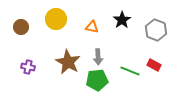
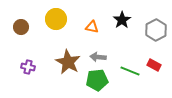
gray hexagon: rotated 10 degrees clockwise
gray arrow: rotated 98 degrees clockwise
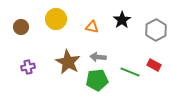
purple cross: rotated 24 degrees counterclockwise
green line: moved 1 px down
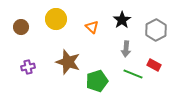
orange triangle: rotated 32 degrees clockwise
gray arrow: moved 28 px right, 8 px up; rotated 91 degrees counterclockwise
brown star: rotated 10 degrees counterclockwise
green line: moved 3 px right, 2 px down
green pentagon: moved 1 px down; rotated 10 degrees counterclockwise
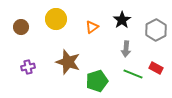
orange triangle: rotated 40 degrees clockwise
red rectangle: moved 2 px right, 3 px down
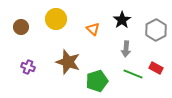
orange triangle: moved 1 px right, 2 px down; rotated 40 degrees counterclockwise
purple cross: rotated 32 degrees clockwise
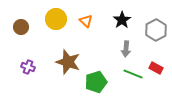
orange triangle: moved 7 px left, 8 px up
green pentagon: moved 1 px left, 1 px down
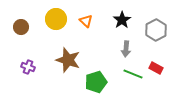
brown star: moved 2 px up
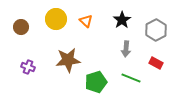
brown star: rotated 25 degrees counterclockwise
red rectangle: moved 5 px up
green line: moved 2 px left, 4 px down
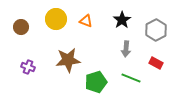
orange triangle: rotated 24 degrees counterclockwise
